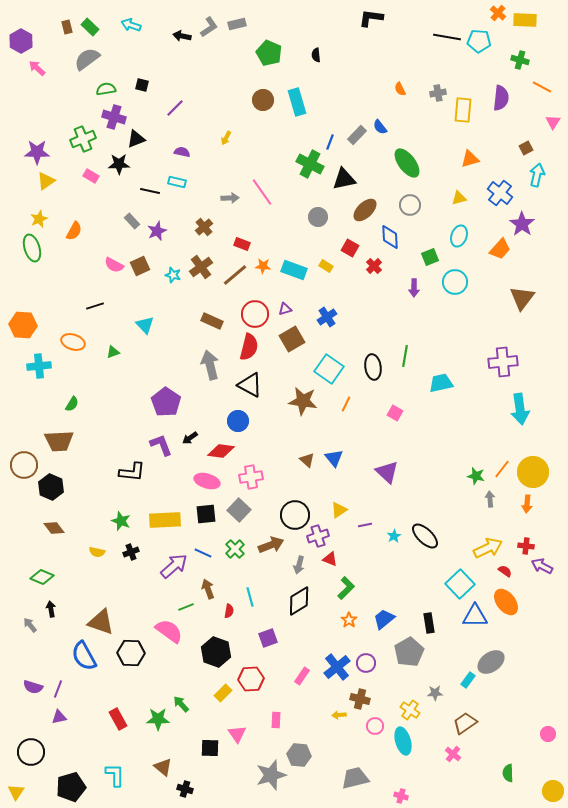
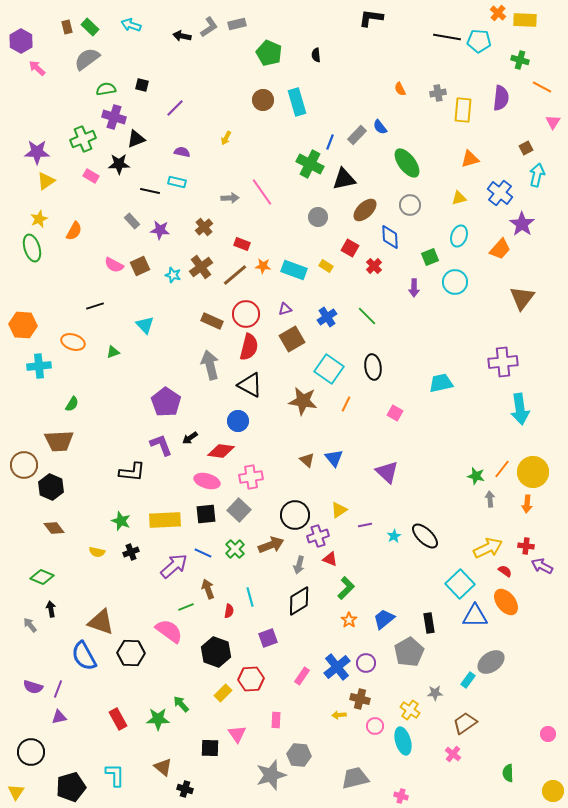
purple star at (157, 231): moved 3 px right, 1 px up; rotated 30 degrees clockwise
red circle at (255, 314): moved 9 px left
green line at (405, 356): moved 38 px left, 40 px up; rotated 55 degrees counterclockwise
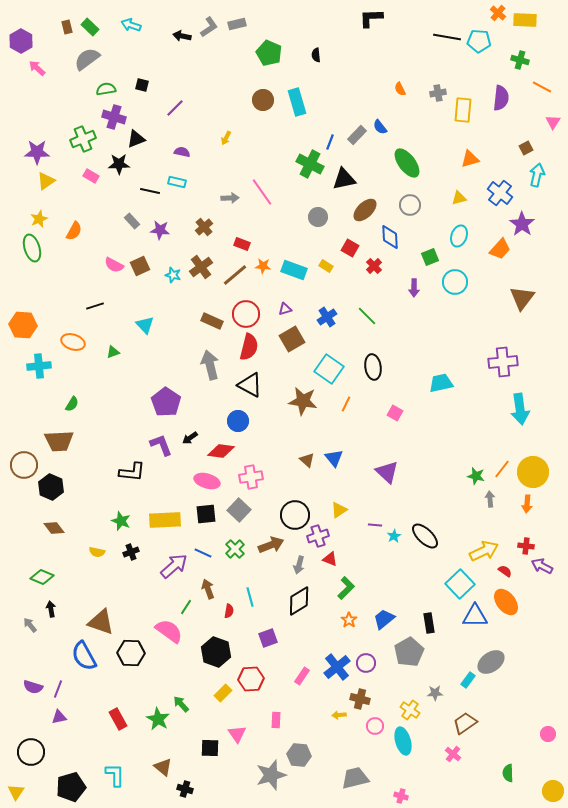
black L-shape at (371, 18): rotated 10 degrees counterclockwise
purple line at (365, 525): moved 10 px right; rotated 16 degrees clockwise
yellow arrow at (488, 548): moved 4 px left, 3 px down
green line at (186, 607): rotated 35 degrees counterclockwise
green star at (158, 719): rotated 30 degrees clockwise
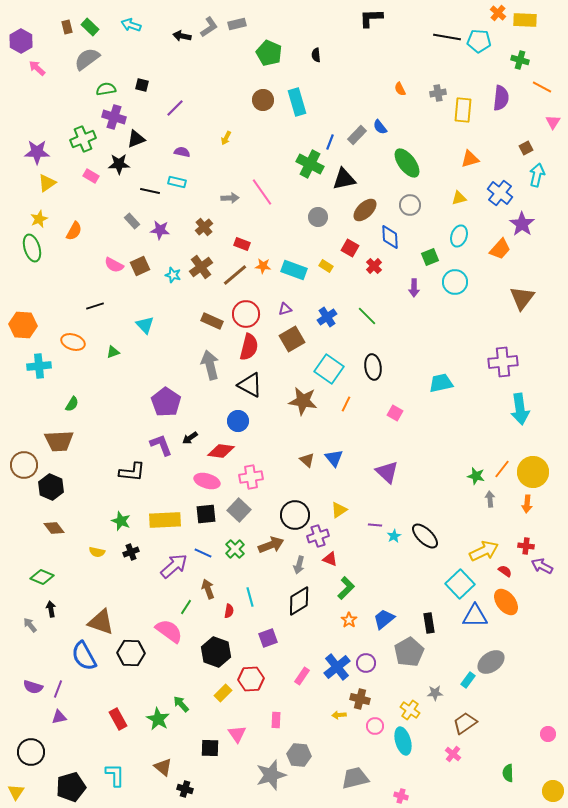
yellow triangle at (46, 181): moved 1 px right, 2 px down
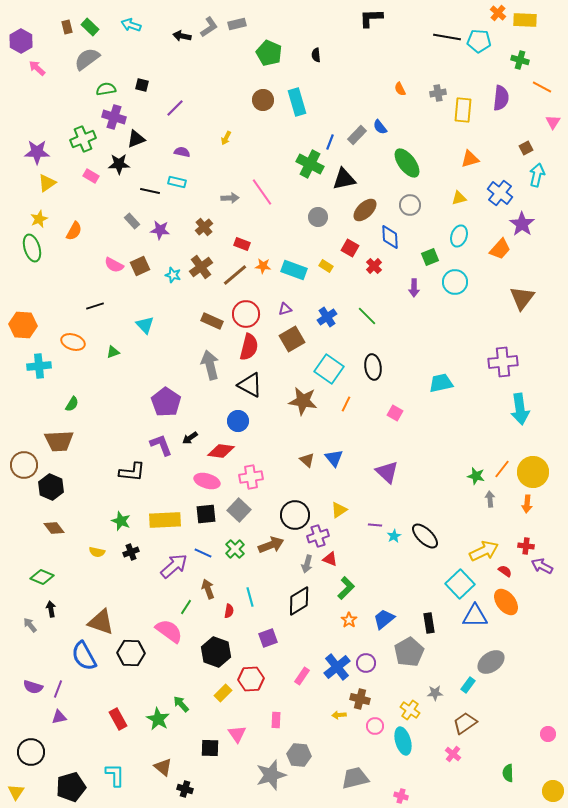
gray arrow at (299, 565): moved 8 px right, 1 px up
cyan rectangle at (468, 680): moved 5 px down
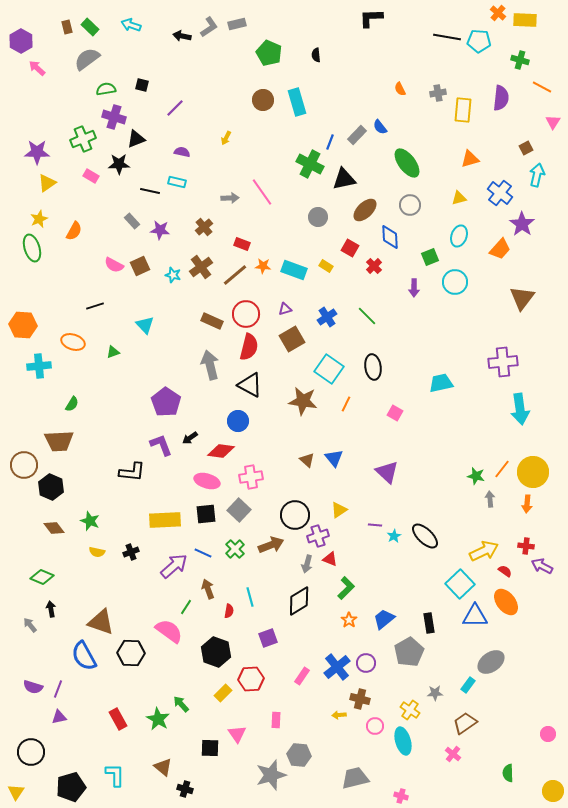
green star at (121, 521): moved 31 px left
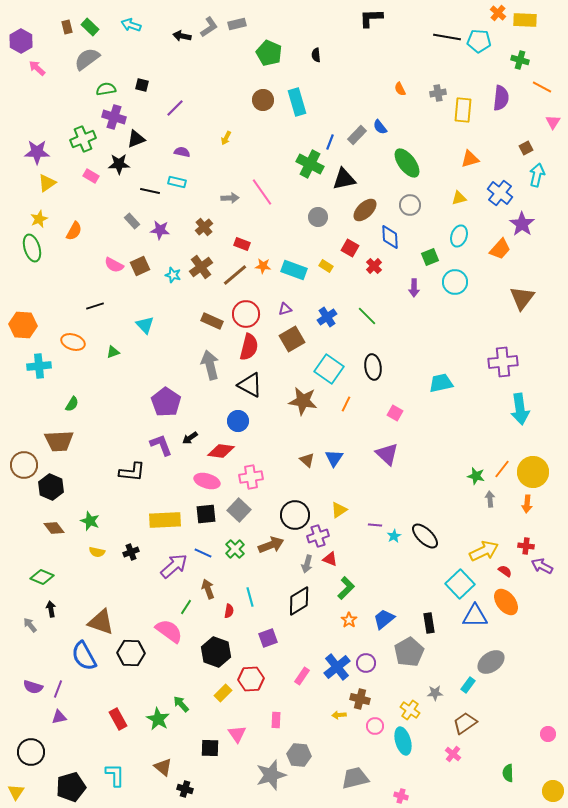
blue triangle at (334, 458): rotated 12 degrees clockwise
purple triangle at (387, 472): moved 18 px up
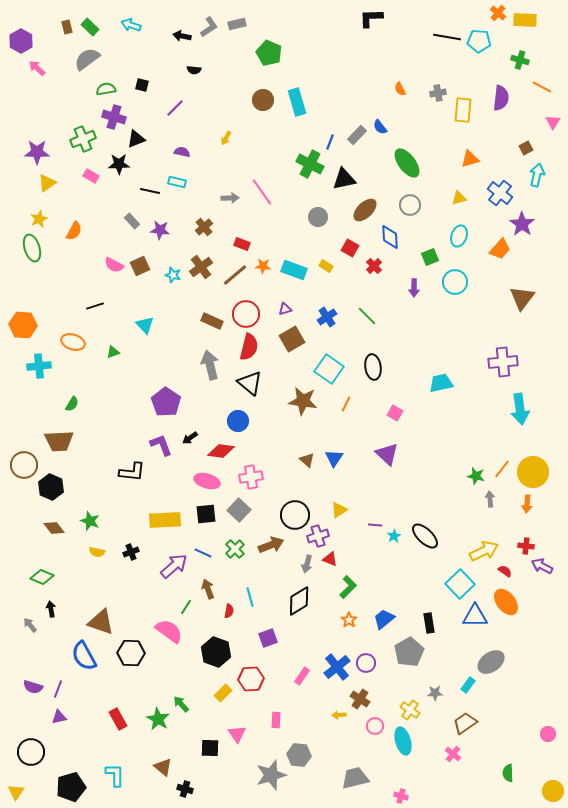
black semicircle at (316, 55): moved 122 px left, 15 px down; rotated 80 degrees counterclockwise
black triangle at (250, 385): moved 2 px up; rotated 12 degrees clockwise
green L-shape at (346, 588): moved 2 px right, 1 px up
brown cross at (360, 699): rotated 18 degrees clockwise
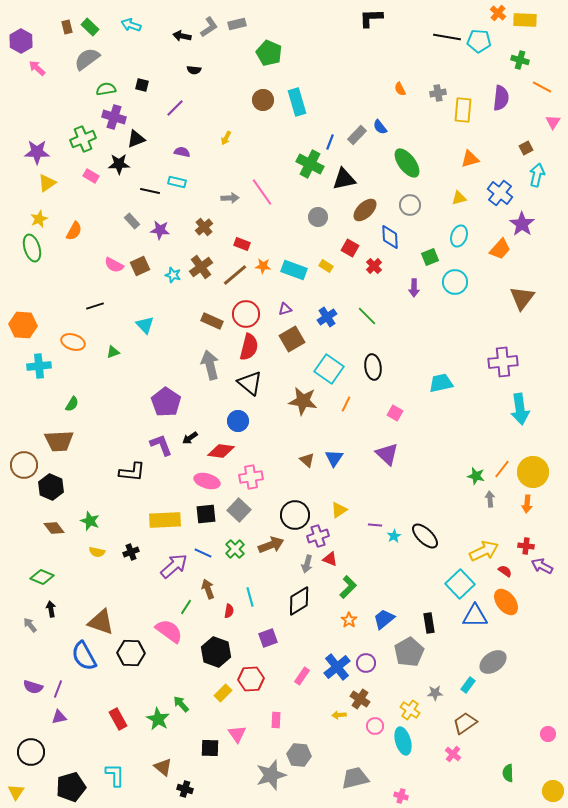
gray ellipse at (491, 662): moved 2 px right
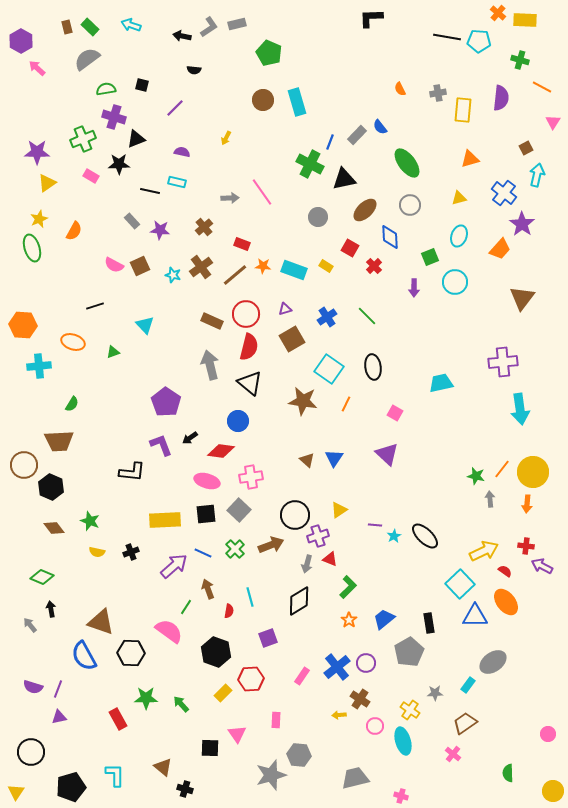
blue cross at (500, 193): moved 4 px right
green star at (158, 719): moved 12 px left, 21 px up; rotated 30 degrees counterclockwise
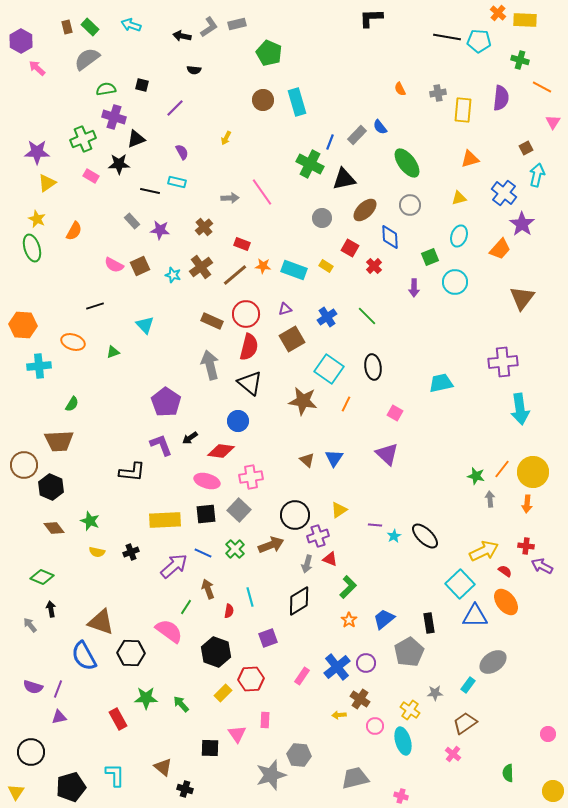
purple semicircle at (182, 152): rotated 49 degrees clockwise
gray circle at (318, 217): moved 4 px right, 1 px down
yellow star at (39, 219): moved 2 px left; rotated 24 degrees counterclockwise
pink rectangle at (276, 720): moved 11 px left
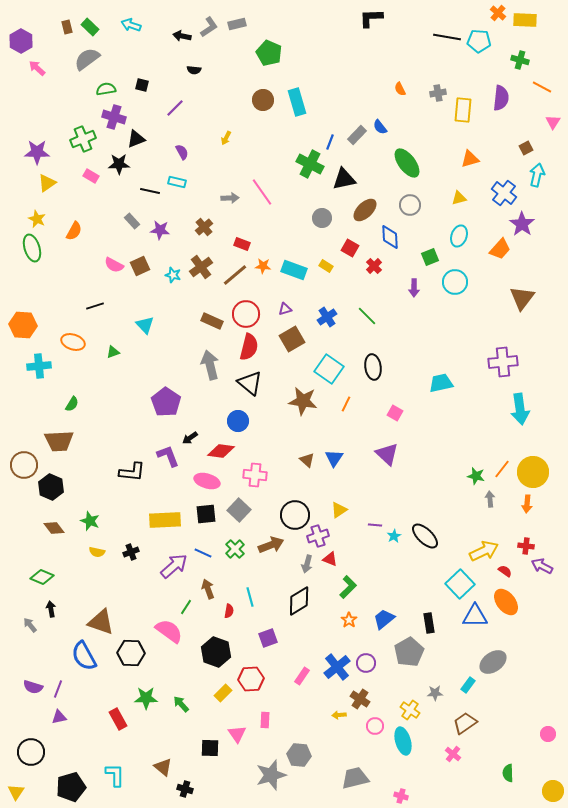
purple L-shape at (161, 445): moved 7 px right, 11 px down
pink cross at (251, 477): moved 4 px right, 2 px up; rotated 15 degrees clockwise
